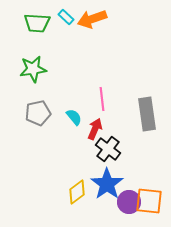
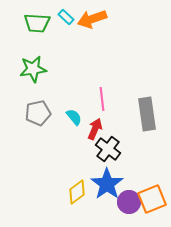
orange square: moved 3 px right, 2 px up; rotated 28 degrees counterclockwise
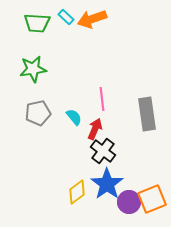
black cross: moved 5 px left, 2 px down
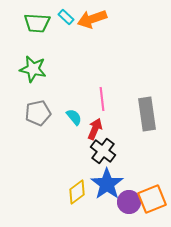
green star: rotated 20 degrees clockwise
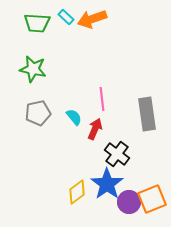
black cross: moved 14 px right, 3 px down
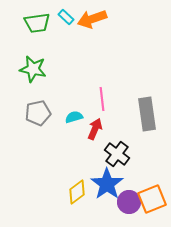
green trapezoid: rotated 12 degrees counterclockwise
cyan semicircle: rotated 66 degrees counterclockwise
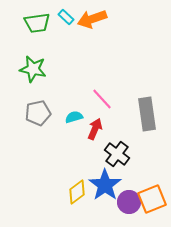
pink line: rotated 35 degrees counterclockwise
blue star: moved 2 px left, 1 px down
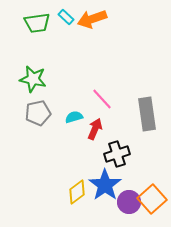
green star: moved 10 px down
black cross: rotated 35 degrees clockwise
orange square: rotated 20 degrees counterclockwise
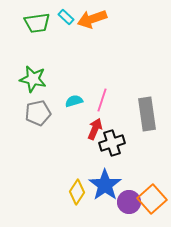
pink line: moved 1 px down; rotated 60 degrees clockwise
cyan semicircle: moved 16 px up
black cross: moved 5 px left, 11 px up
yellow diamond: rotated 20 degrees counterclockwise
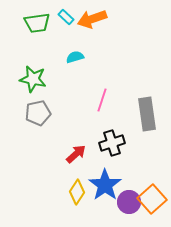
cyan semicircle: moved 1 px right, 44 px up
red arrow: moved 19 px left, 25 px down; rotated 25 degrees clockwise
